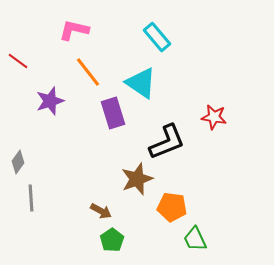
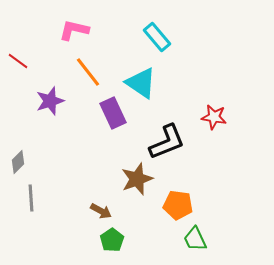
purple rectangle: rotated 8 degrees counterclockwise
gray diamond: rotated 10 degrees clockwise
orange pentagon: moved 6 px right, 2 px up
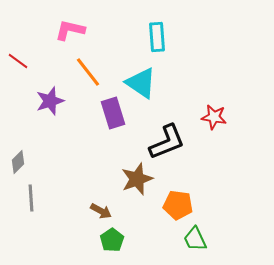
pink L-shape: moved 4 px left
cyan rectangle: rotated 36 degrees clockwise
purple rectangle: rotated 8 degrees clockwise
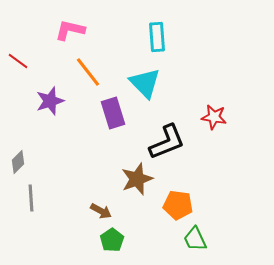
cyan triangle: moved 4 px right; rotated 12 degrees clockwise
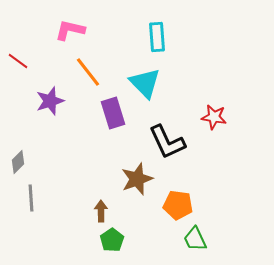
black L-shape: rotated 87 degrees clockwise
brown arrow: rotated 120 degrees counterclockwise
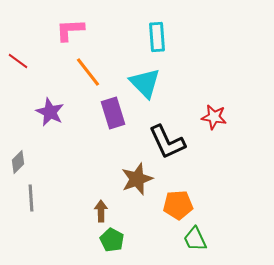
pink L-shape: rotated 16 degrees counterclockwise
purple star: moved 11 px down; rotated 28 degrees counterclockwise
orange pentagon: rotated 12 degrees counterclockwise
green pentagon: rotated 10 degrees counterclockwise
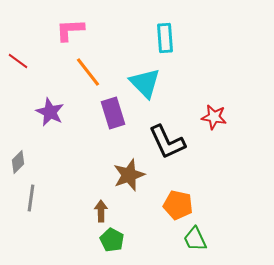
cyan rectangle: moved 8 px right, 1 px down
brown star: moved 8 px left, 4 px up
gray line: rotated 12 degrees clockwise
orange pentagon: rotated 16 degrees clockwise
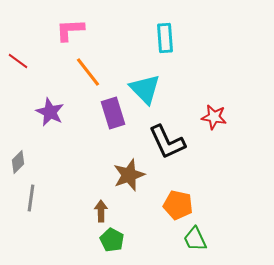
cyan triangle: moved 6 px down
